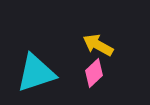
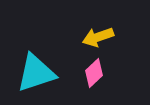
yellow arrow: moved 8 px up; rotated 48 degrees counterclockwise
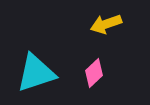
yellow arrow: moved 8 px right, 13 px up
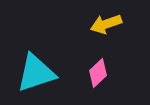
pink diamond: moved 4 px right
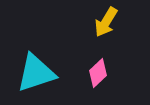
yellow arrow: moved 2 px up; rotated 40 degrees counterclockwise
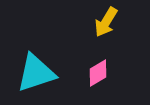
pink diamond: rotated 12 degrees clockwise
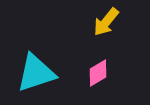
yellow arrow: rotated 8 degrees clockwise
